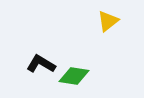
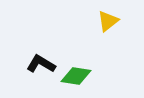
green diamond: moved 2 px right
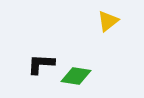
black L-shape: rotated 28 degrees counterclockwise
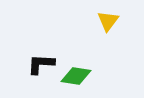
yellow triangle: rotated 15 degrees counterclockwise
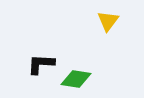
green diamond: moved 3 px down
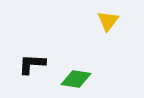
black L-shape: moved 9 px left
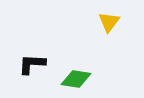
yellow triangle: moved 1 px right, 1 px down
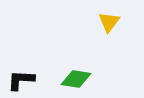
black L-shape: moved 11 px left, 16 px down
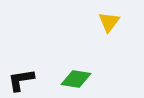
black L-shape: rotated 12 degrees counterclockwise
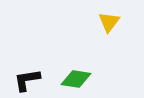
black L-shape: moved 6 px right
